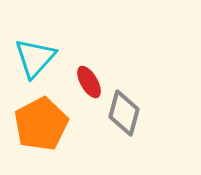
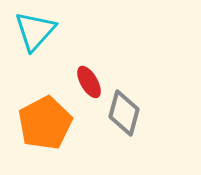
cyan triangle: moved 27 px up
orange pentagon: moved 4 px right, 1 px up
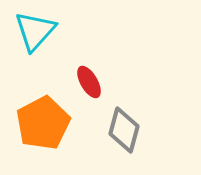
gray diamond: moved 17 px down
orange pentagon: moved 2 px left
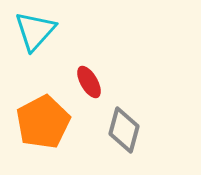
orange pentagon: moved 1 px up
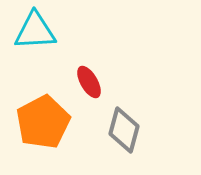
cyan triangle: rotated 45 degrees clockwise
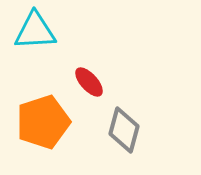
red ellipse: rotated 12 degrees counterclockwise
orange pentagon: rotated 10 degrees clockwise
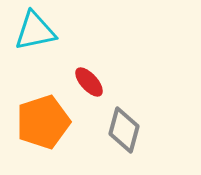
cyan triangle: rotated 9 degrees counterclockwise
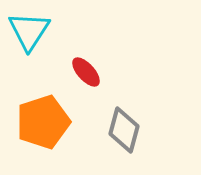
cyan triangle: moved 6 px left; rotated 45 degrees counterclockwise
red ellipse: moved 3 px left, 10 px up
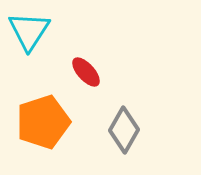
gray diamond: rotated 15 degrees clockwise
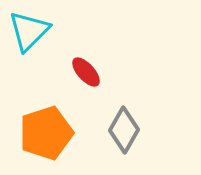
cyan triangle: rotated 12 degrees clockwise
orange pentagon: moved 3 px right, 11 px down
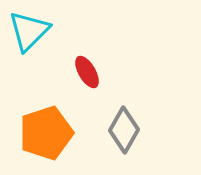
red ellipse: moved 1 px right; rotated 12 degrees clockwise
